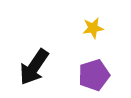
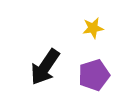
black arrow: moved 11 px right
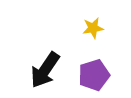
black arrow: moved 3 px down
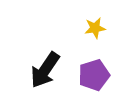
yellow star: moved 2 px right
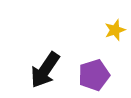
yellow star: moved 20 px right, 2 px down; rotated 10 degrees counterclockwise
